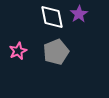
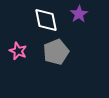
white diamond: moved 6 px left, 3 px down
pink star: rotated 24 degrees counterclockwise
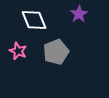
white diamond: moved 12 px left; rotated 12 degrees counterclockwise
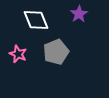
white diamond: moved 2 px right
pink star: moved 3 px down
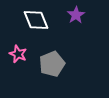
purple star: moved 3 px left, 1 px down
gray pentagon: moved 4 px left, 12 px down
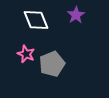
pink star: moved 8 px right
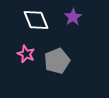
purple star: moved 3 px left, 2 px down
gray pentagon: moved 5 px right, 3 px up
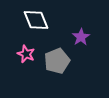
purple star: moved 8 px right, 20 px down
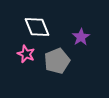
white diamond: moved 1 px right, 7 px down
